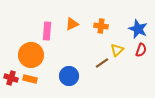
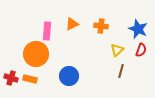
orange circle: moved 5 px right, 1 px up
brown line: moved 19 px right, 8 px down; rotated 40 degrees counterclockwise
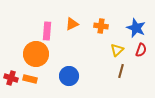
blue star: moved 2 px left, 1 px up
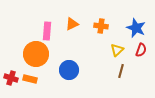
blue circle: moved 6 px up
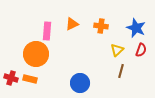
blue circle: moved 11 px right, 13 px down
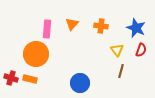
orange triangle: rotated 24 degrees counterclockwise
pink rectangle: moved 2 px up
yellow triangle: rotated 24 degrees counterclockwise
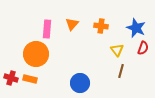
red semicircle: moved 2 px right, 2 px up
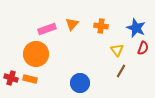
pink rectangle: rotated 66 degrees clockwise
brown line: rotated 16 degrees clockwise
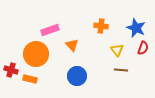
orange triangle: moved 21 px down; rotated 24 degrees counterclockwise
pink rectangle: moved 3 px right, 1 px down
brown line: moved 1 px up; rotated 64 degrees clockwise
red cross: moved 8 px up
blue circle: moved 3 px left, 7 px up
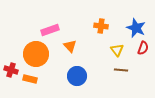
orange triangle: moved 2 px left, 1 px down
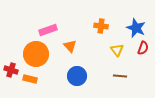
pink rectangle: moved 2 px left
brown line: moved 1 px left, 6 px down
